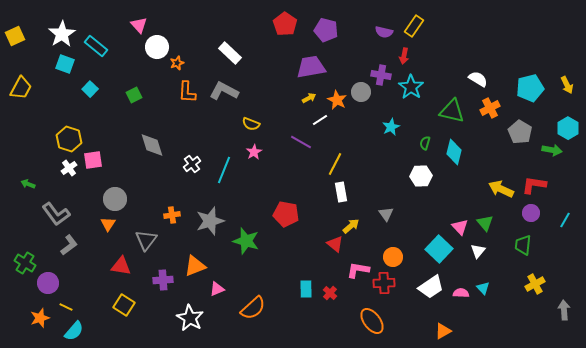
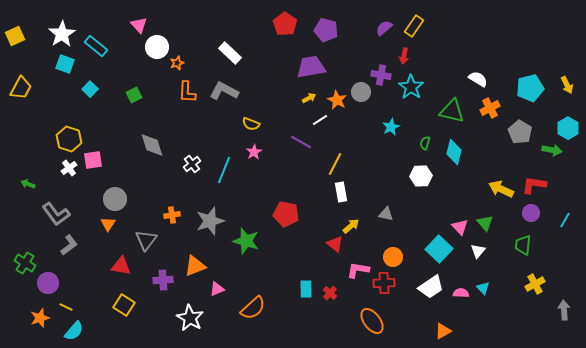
purple semicircle at (384, 32): moved 4 px up; rotated 126 degrees clockwise
gray triangle at (386, 214): rotated 42 degrees counterclockwise
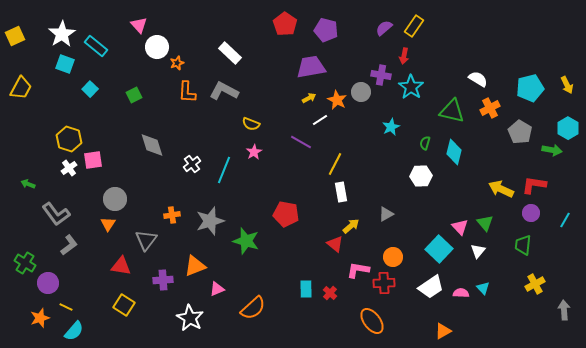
gray triangle at (386, 214): rotated 42 degrees counterclockwise
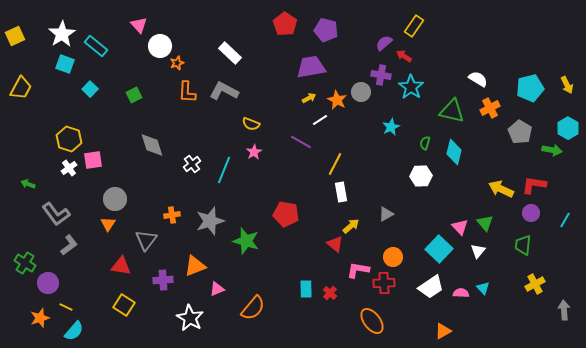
purple semicircle at (384, 28): moved 15 px down
white circle at (157, 47): moved 3 px right, 1 px up
red arrow at (404, 56): rotated 112 degrees clockwise
orange semicircle at (253, 308): rotated 8 degrees counterclockwise
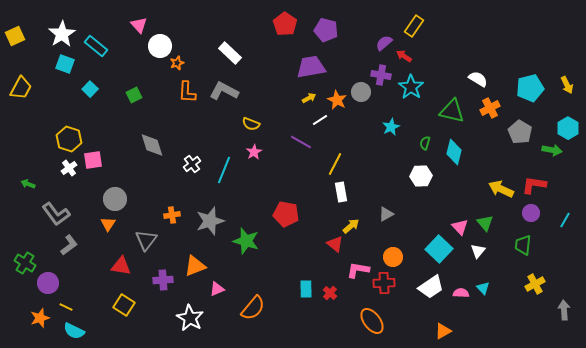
cyan semicircle at (74, 331): rotated 75 degrees clockwise
